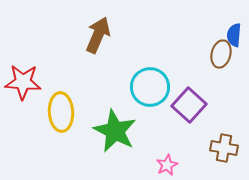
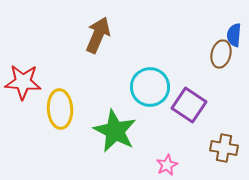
purple square: rotated 8 degrees counterclockwise
yellow ellipse: moved 1 px left, 3 px up
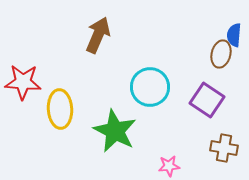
purple square: moved 18 px right, 5 px up
pink star: moved 2 px right, 1 px down; rotated 20 degrees clockwise
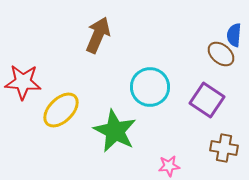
brown ellipse: rotated 64 degrees counterclockwise
yellow ellipse: moved 1 px right, 1 px down; rotated 48 degrees clockwise
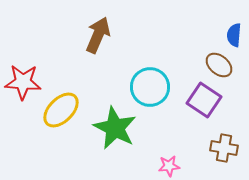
brown ellipse: moved 2 px left, 11 px down
purple square: moved 3 px left
green star: moved 3 px up
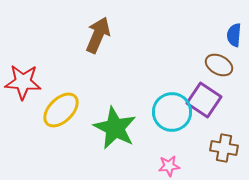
brown ellipse: rotated 12 degrees counterclockwise
cyan circle: moved 22 px right, 25 px down
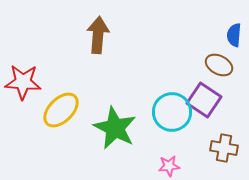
brown arrow: rotated 18 degrees counterclockwise
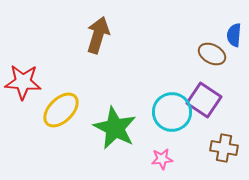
brown arrow: rotated 12 degrees clockwise
brown ellipse: moved 7 px left, 11 px up
pink star: moved 7 px left, 7 px up
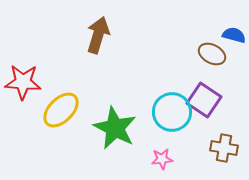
blue semicircle: rotated 100 degrees clockwise
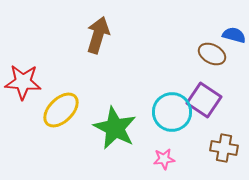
pink star: moved 2 px right
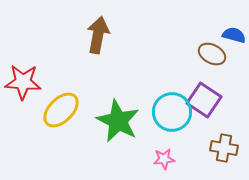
brown arrow: rotated 6 degrees counterclockwise
green star: moved 3 px right, 7 px up
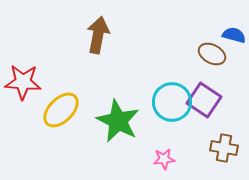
cyan circle: moved 10 px up
